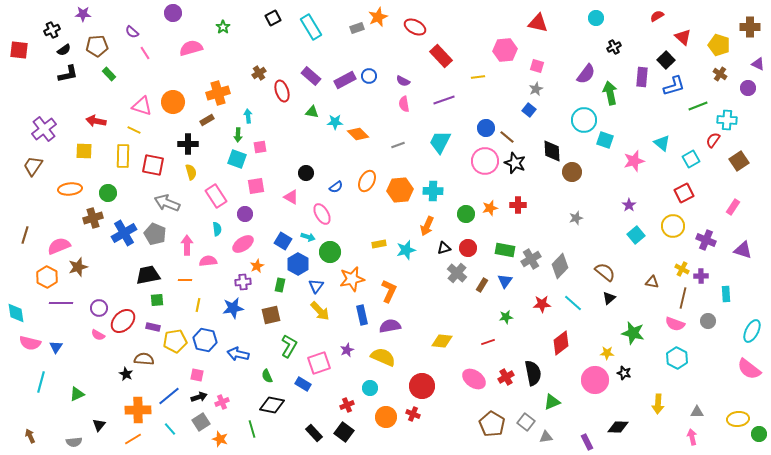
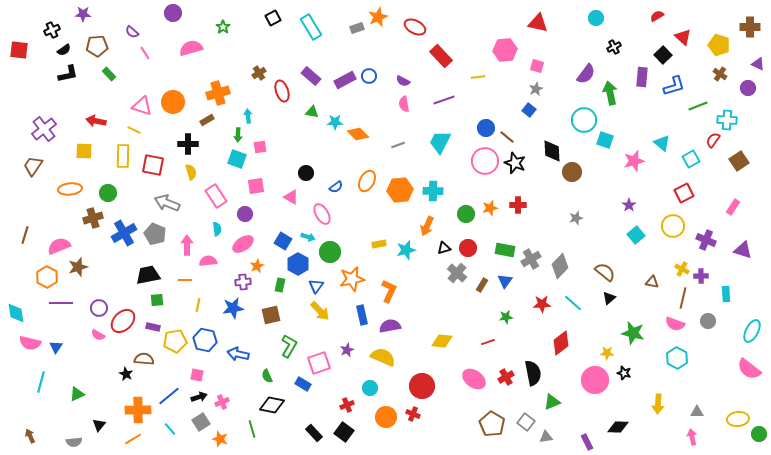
black square at (666, 60): moved 3 px left, 5 px up
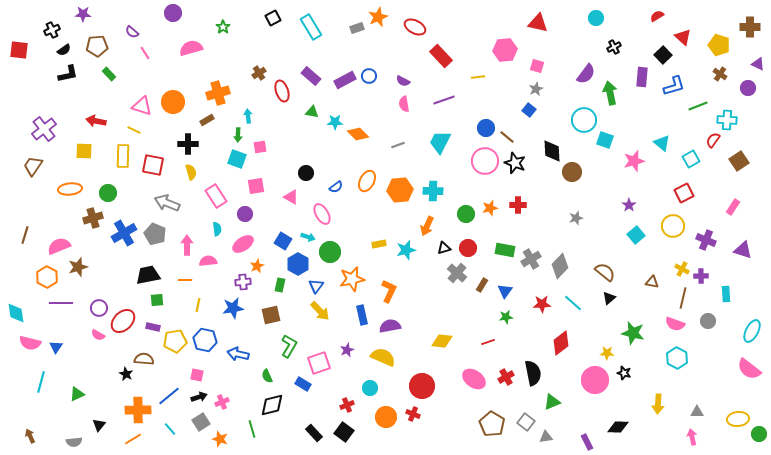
blue triangle at (505, 281): moved 10 px down
black diamond at (272, 405): rotated 25 degrees counterclockwise
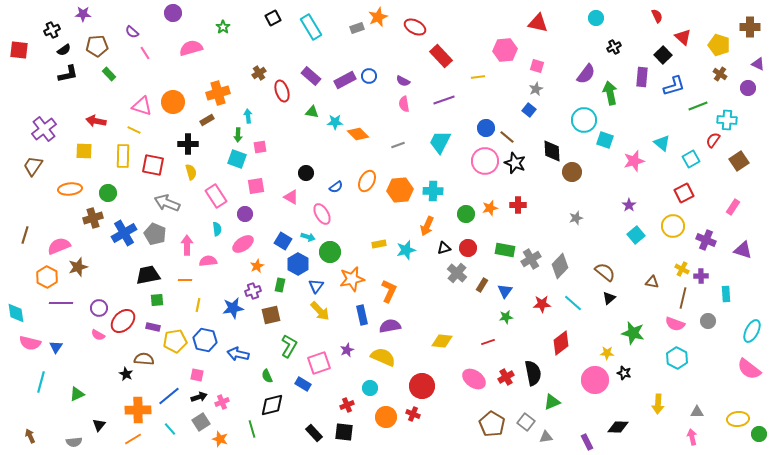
red semicircle at (657, 16): rotated 96 degrees clockwise
purple cross at (243, 282): moved 10 px right, 9 px down; rotated 14 degrees counterclockwise
black square at (344, 432): rotated 30 degrees counterclockwise
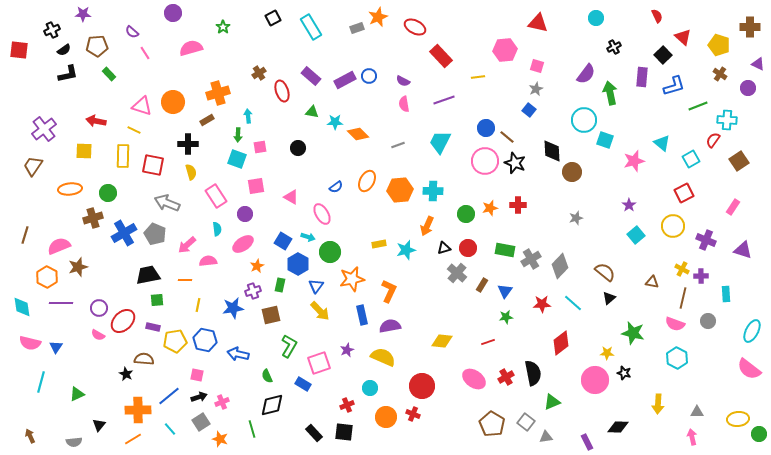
black circle at (306, 173): moved 8 px left, 25 px up
pink arrow at (187, 245): rotated 132 degrees counterclockwise
cyan diamond at (16, 313): moved 6 px right, 6 px up
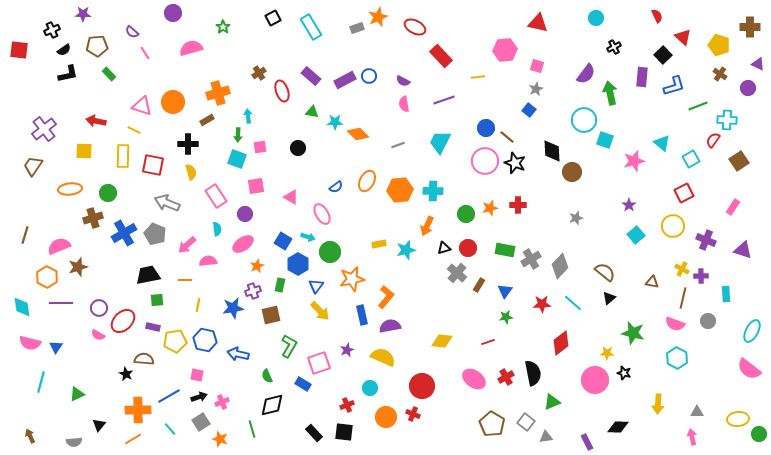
brown rectangle at (482, 285): moved 3 px left
orange L-shape at (389, 291): moved 3 px left, 6 px down; rotated 15 degrees clockwise
blue line at (169, 396): rotated 10 degrees clockwise
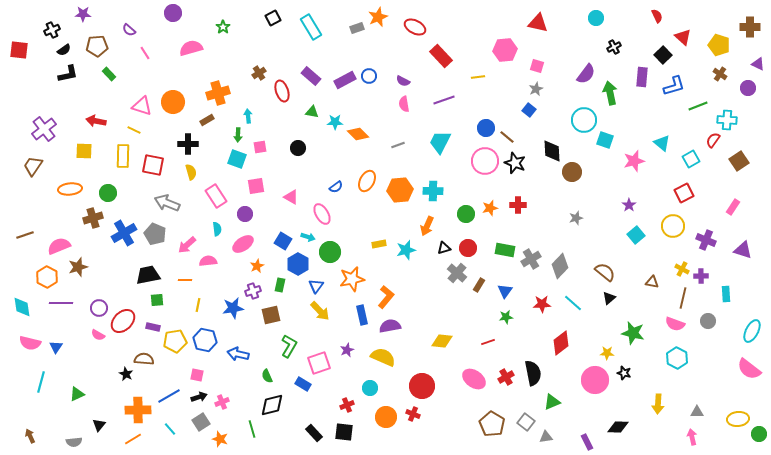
purple semicircle at (132, 32): moved 3 px left, 2 px up
brown line at (25, 235): rotated 54 degrees clockwise
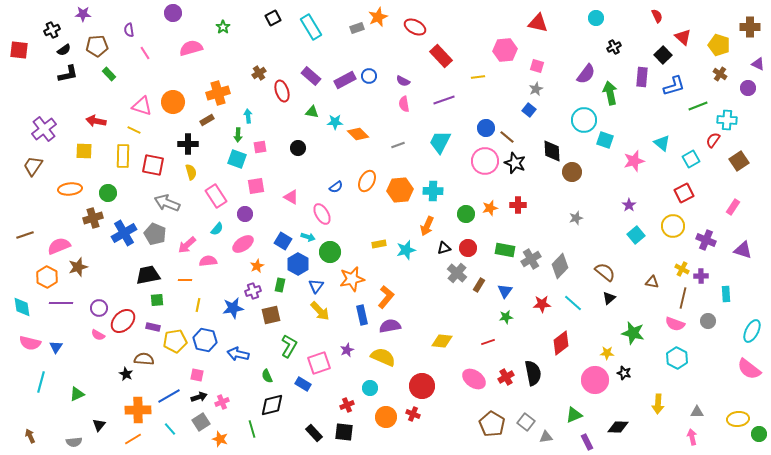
purple semicircle at (129, 30): rotated 40 degrees clockwise
cyan semicircle at (217, 229): rotated 48 degrees clockwise
green triangle at (552, 402): moved 22 px right, 13 px down
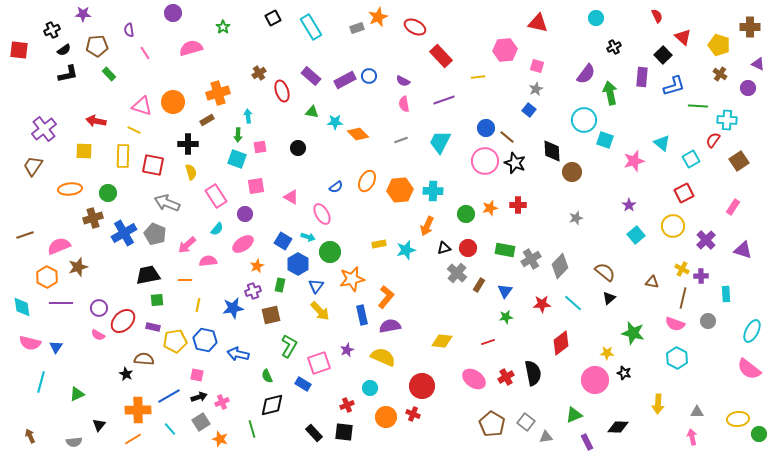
green line at (698, 106): rotated 24 degrees clockwise
gray line at (398, 145): moved 3 px right, 5 px up
purple cross at (706, 240): rotated 24 degrees clockwise
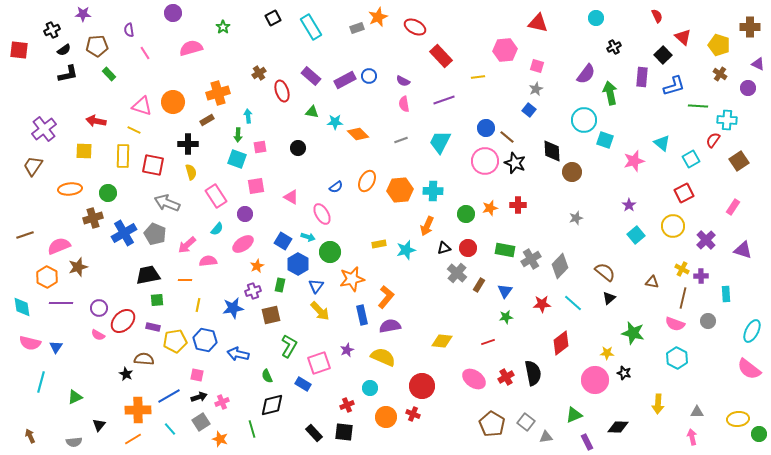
green triangle at (77, 394): moved 2 px left, 3 px down
